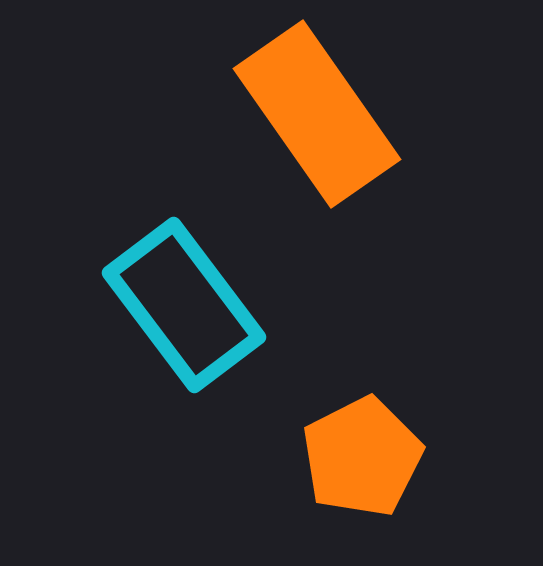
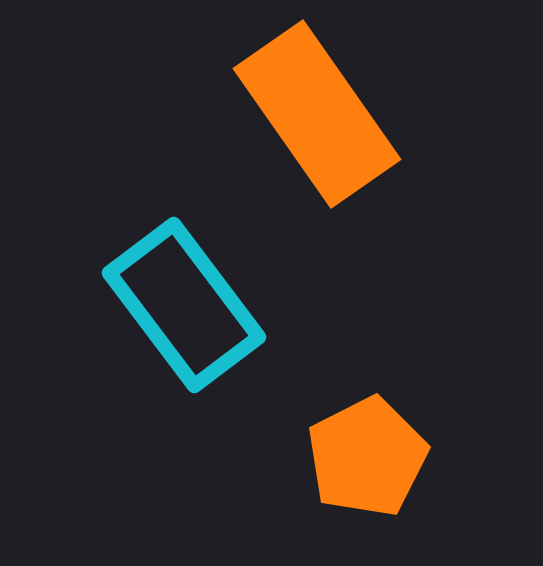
orange pentagon: moved 5 px right
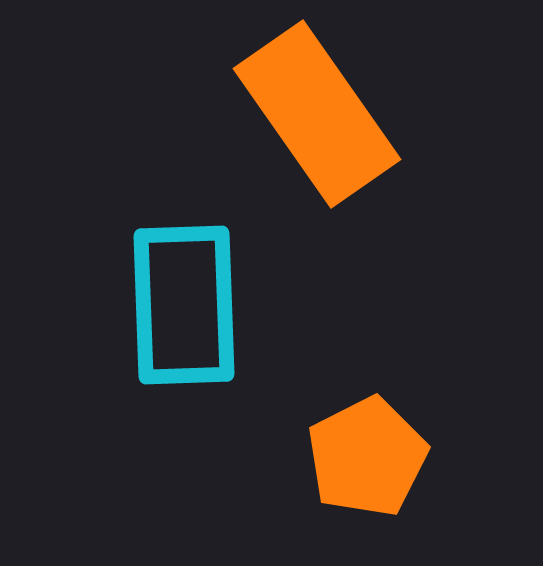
cyan rectangle: rotated 35 degrees clockwise
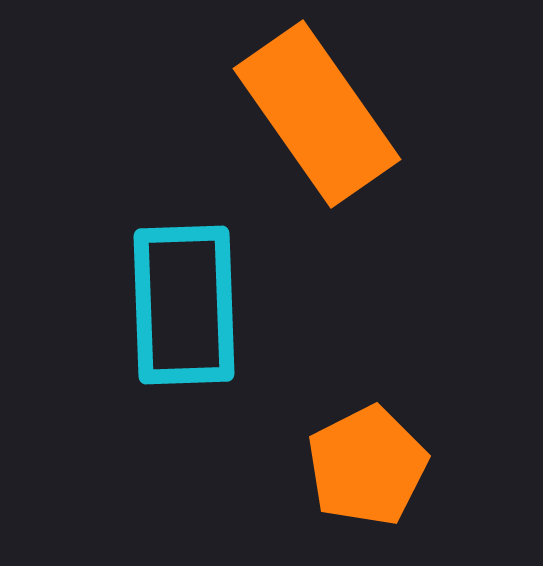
orange pentagon: moved 9 px down
